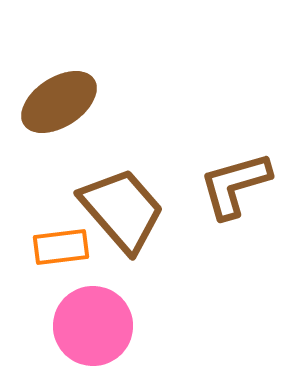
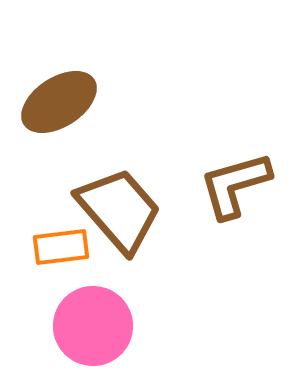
brown trapezoid: moved 3 px left
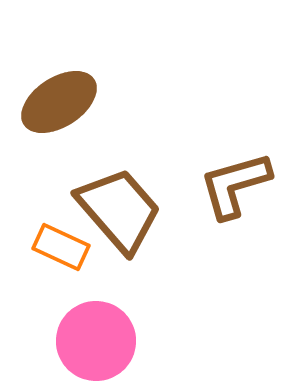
orange rectangle: rotated 32 degrees clockwise
pink circle: moved 3 px right, 15 px down
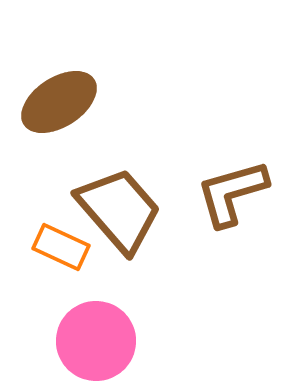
brown L-shape: moved 3 px left, 8 px down
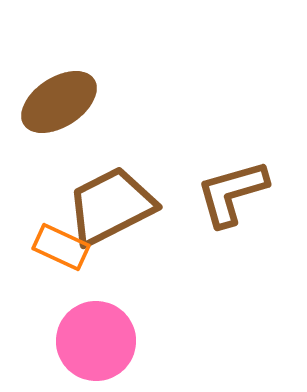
brown trapezoid: moved 8 px left, 4 px up; rotated 76 degrees counterclockwise
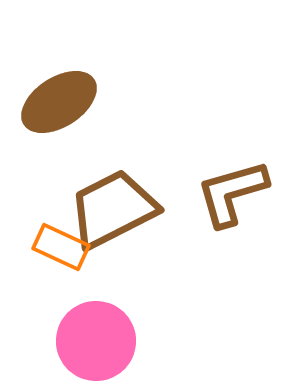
brown trapezoid: moved 2 px right, 3 px down
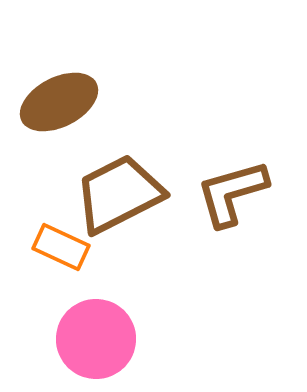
brown ellipse: rotated 6 degrees clockwise
brown trapezoid: moved 6 px right, 15 px up
pink circle: moved 2 px up
